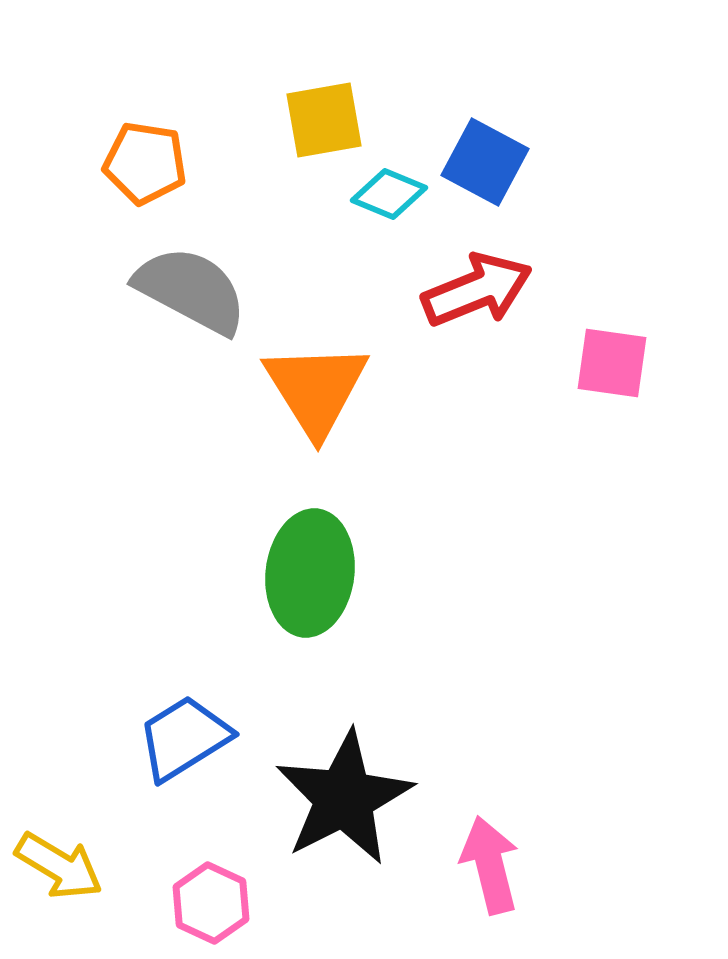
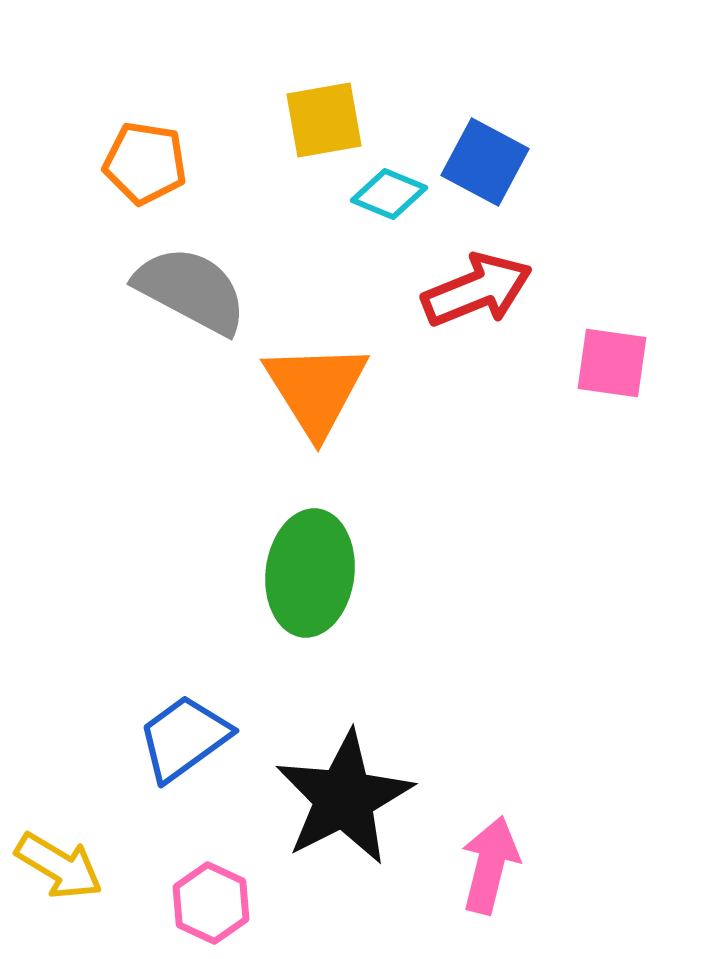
blue trapezoid: rotated 4 degrees counterclockwise
pink arrow: rotated 28 degrees clockwise
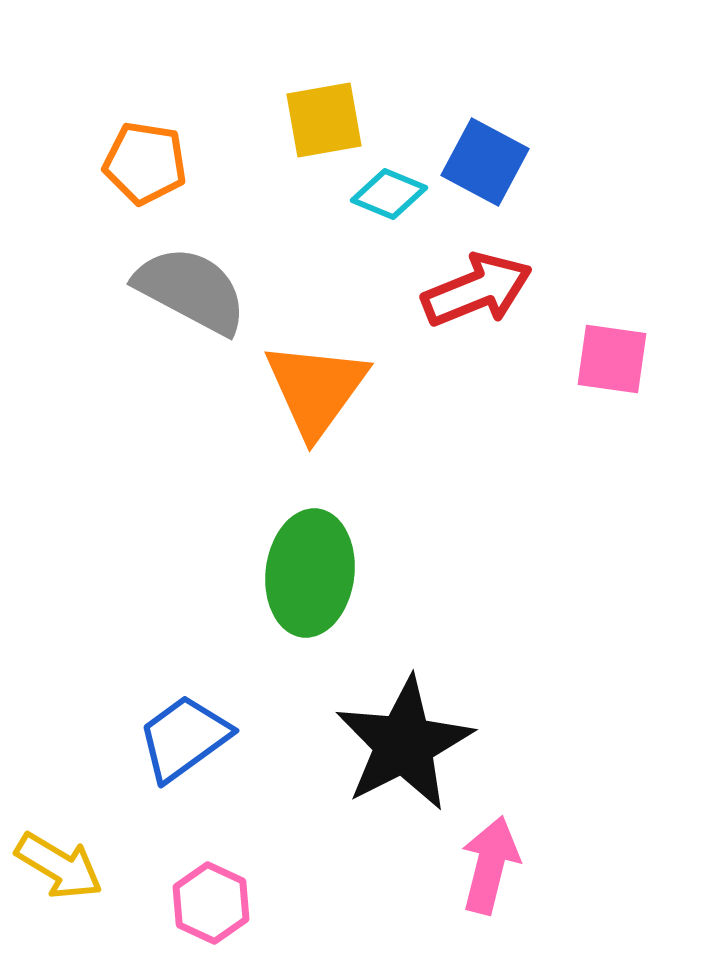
pink square: moved 4 px up
orange triangle: rotated 8 degrees clockwise
black star: moved 60 px right, 54 px up
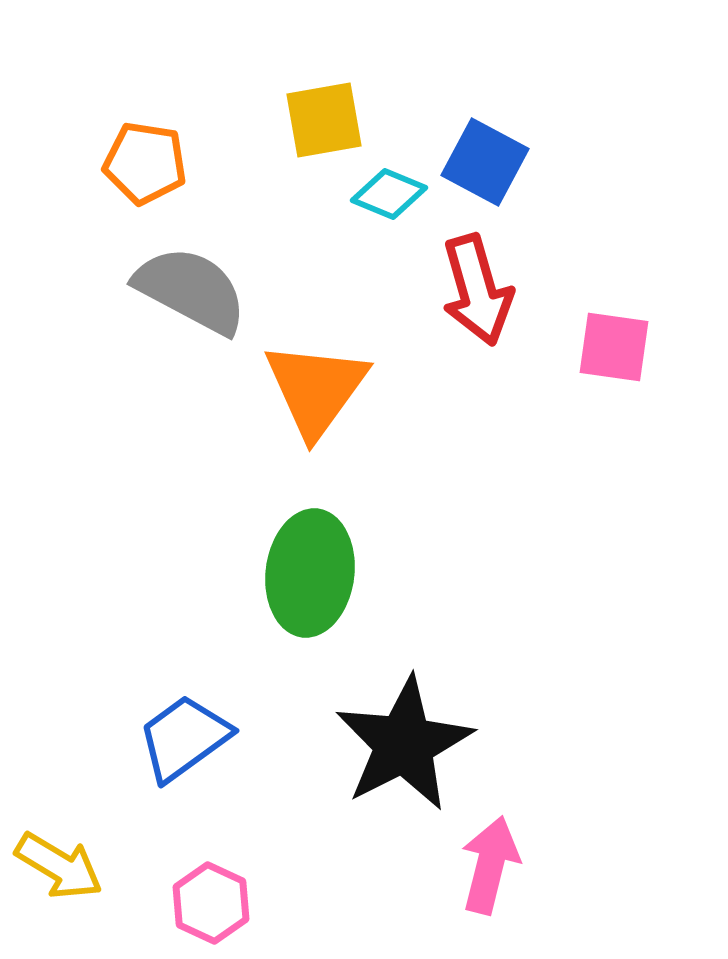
red arrow: rotated 96 degrees clockwise
pink square: moved 2 px right, 12 px up
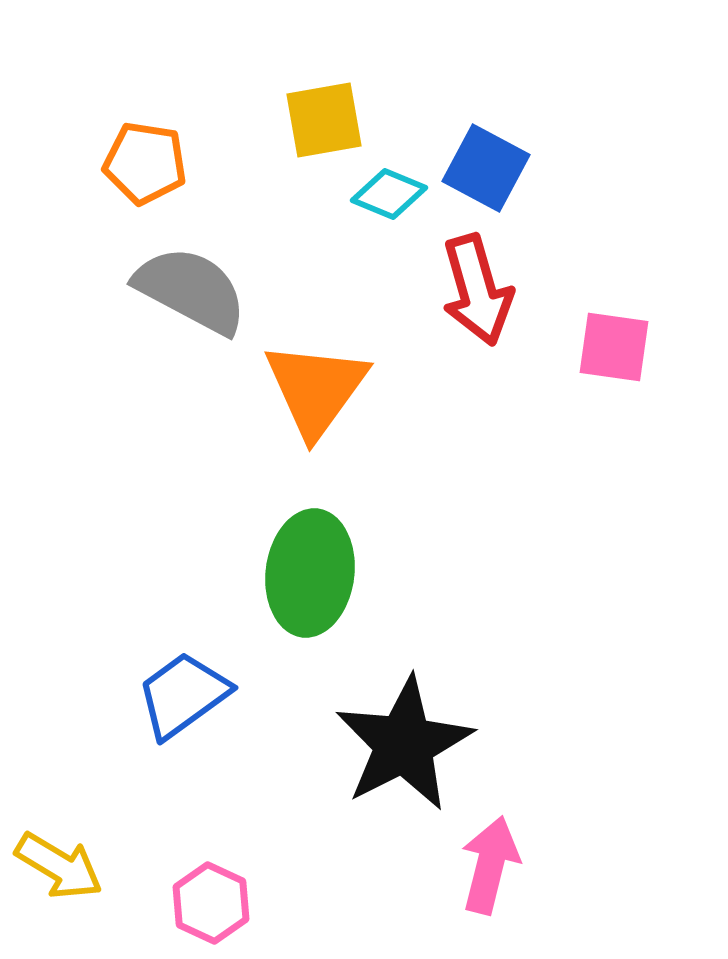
blue square: moved 1 px right, 6 px down
blue trapezoid: moved 1 px left, 43 px up
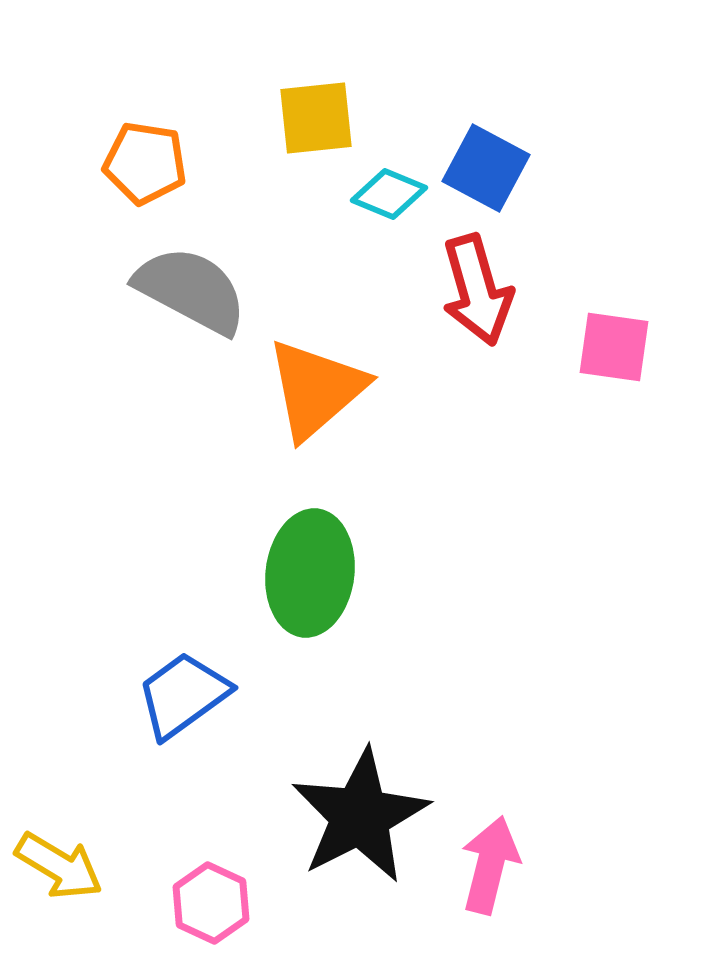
yellow square: moved 8 px left, 2 px up; rotated 4 degrees clockwise
orange triangle: rotated 13 degrees clockwise
black star: moved 44 px left, 72 px down
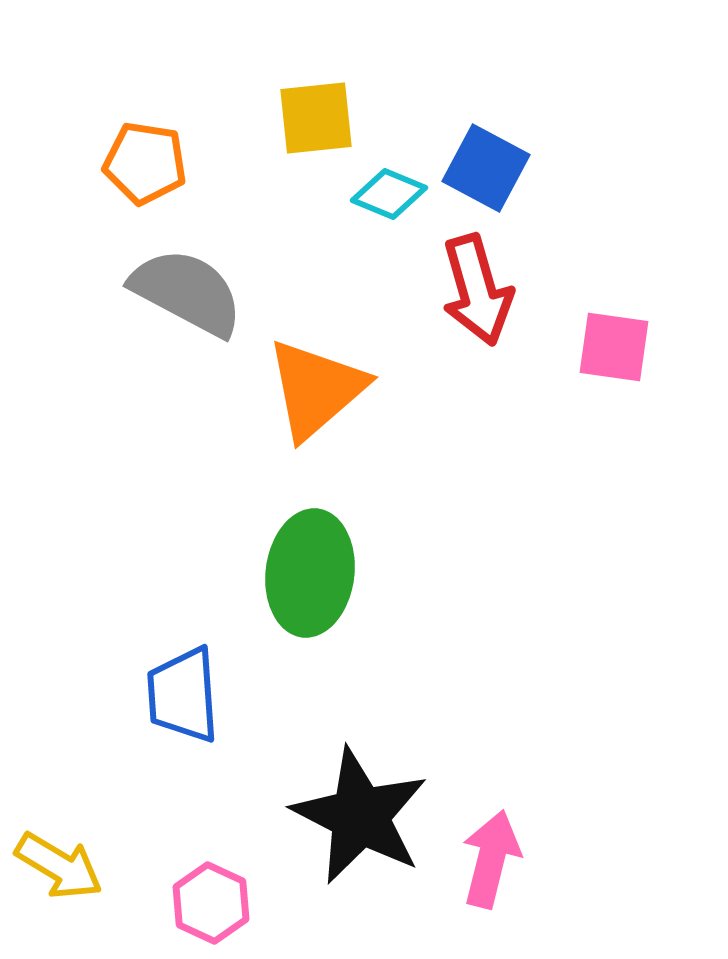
gray semicircle: moved 4 px left, 2 px down
blue trapezoid: rotated 58 degrees counterclockwise
black star: rotated 18 degrees counterclockwise
pink arrow: moved 1 px right, 6 px up
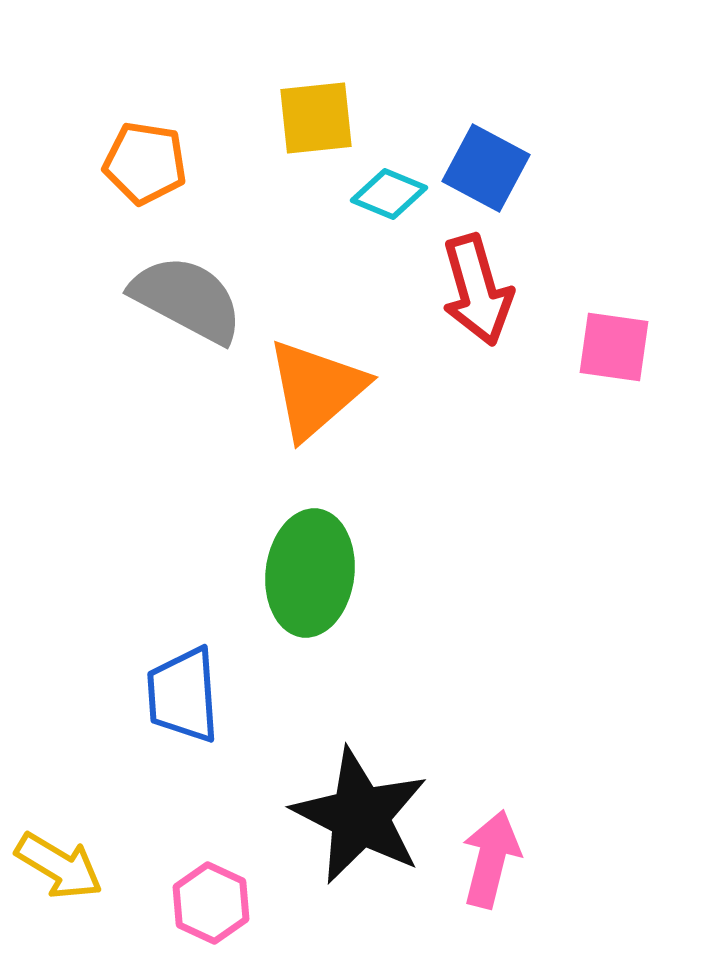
gray semicircle: moved 7 px down
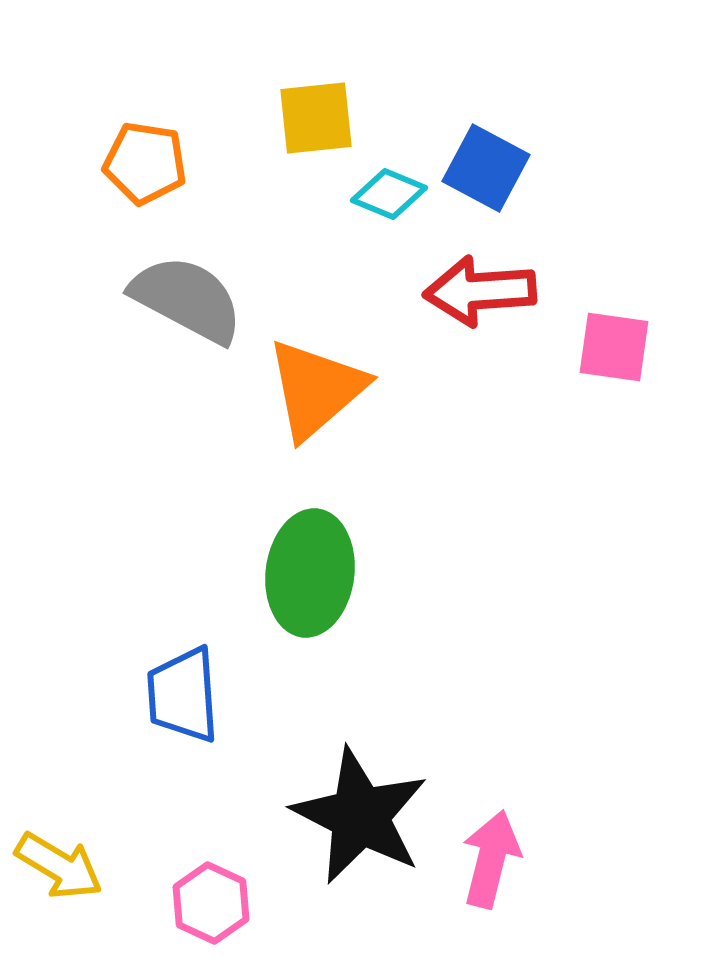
red arrow: moved 3 px right, 1 px down; rotated 102 degrees clockwise
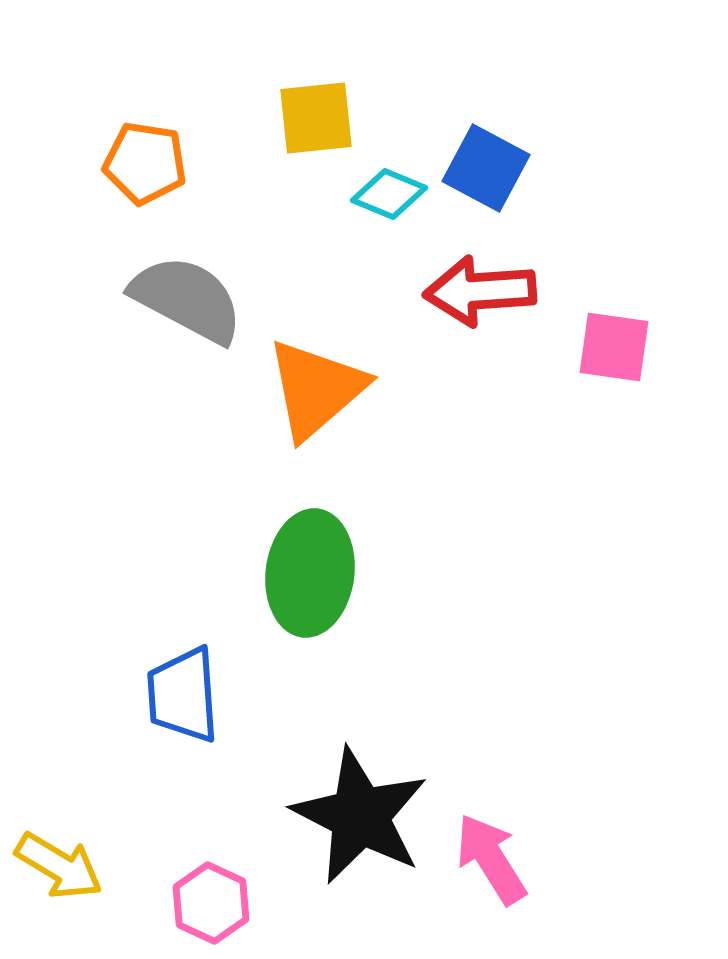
pink arrow: rotated 46 degrees counterclockwise
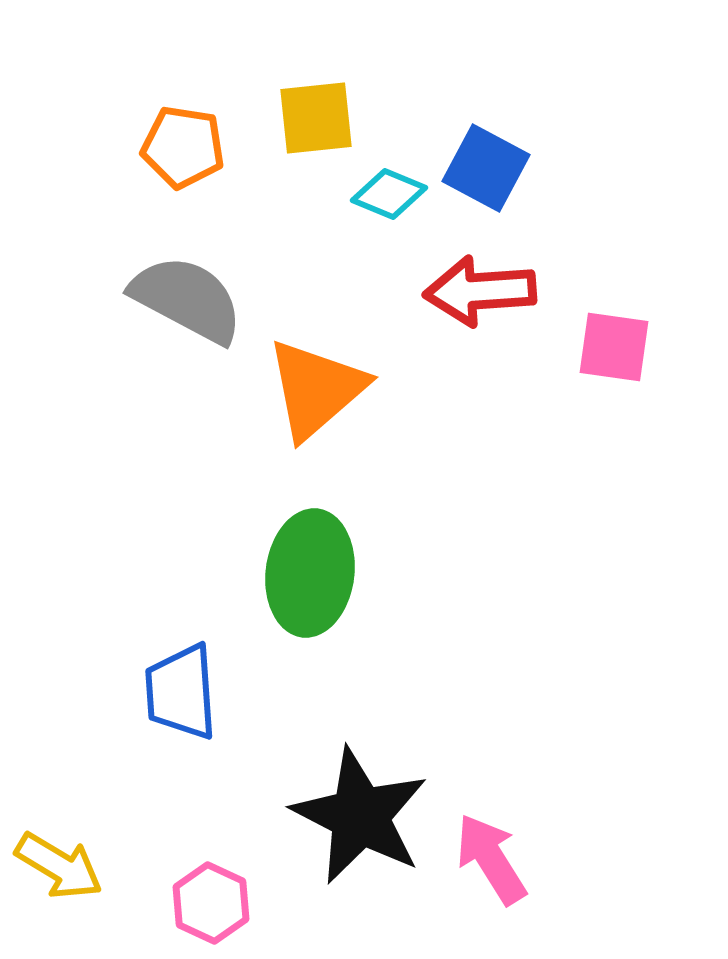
orange pentagon: moved 38 px right, 16 px up
blue trapezoid: moved 2 px left, 3 px up
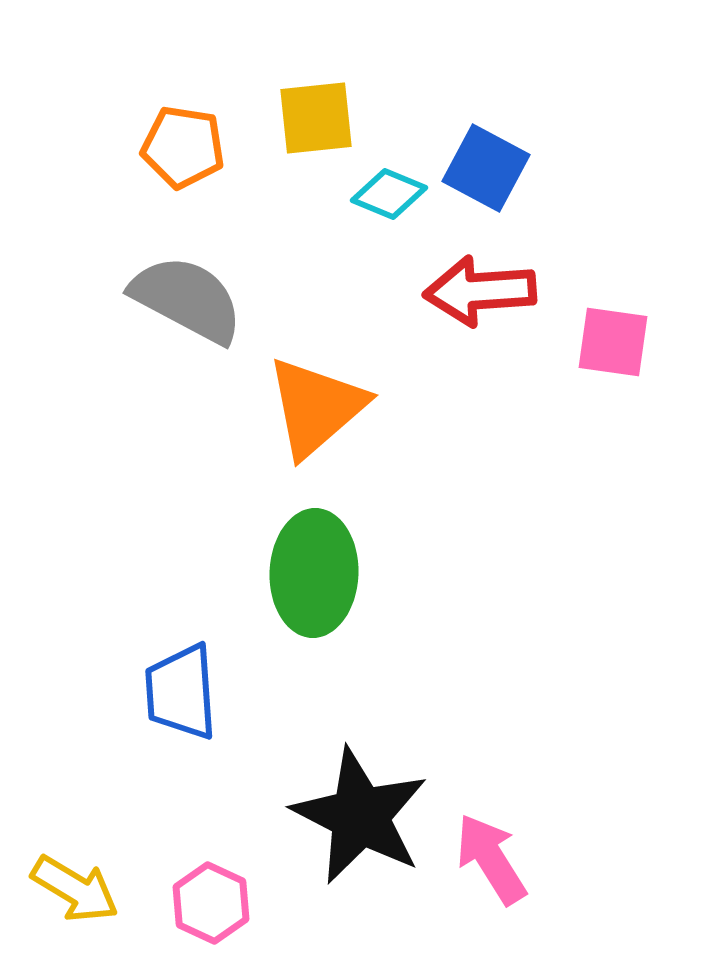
pink square: moved 1 px left, 5 px up
orange triangle: moved 18 px down
green ellipse: moved 4 px right; rotated 5 degrees counterclockwise
yellow arrow: moved 16 px right, 23 px down
